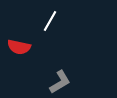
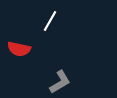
red semicircle: moved 2 px down
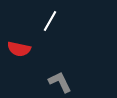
gray L-shape: rotated 85 degrees counterclockwise
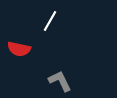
gray L-shape: moved 1 px up
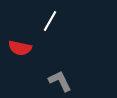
red semicircle: moved 1 px right, 1 px up
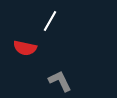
red semicircle: moved 5 px right
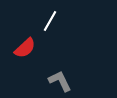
red semicircle: rotated 55 degrees counterclockwise
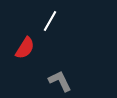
red semicircle: rotated 15 degrees counterclockwise
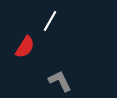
red semicircle: moved 1 px up
